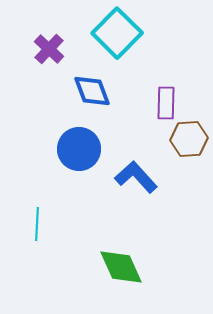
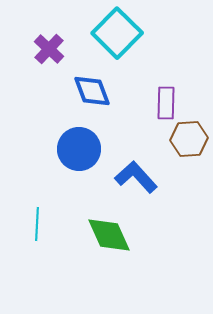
green diamond: moved 12 px left, 32 px up
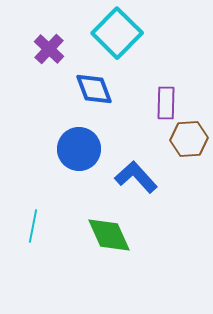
blue diamond: moved 2 px right, 2 px up
cyan line: moved 4 px left, 2 px down; rotated 8 degrees clockwise
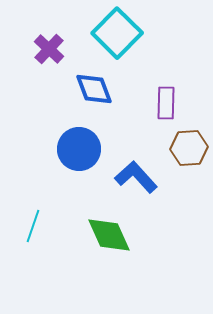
brown hexagon: moved 9 px down
cyan line: rotated 8 degrees clockwise
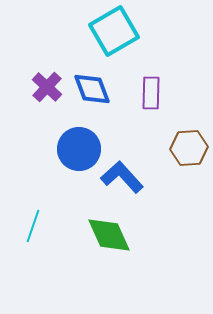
cyan square: moved 3 px left, 2 px up; rotated 15 degrees clockwise
purple cross: moved 2 px left, 38 px down
blue diamond: moved 2 px left
purple rectangle: moved 15 px left, 10 px up
blue L-shape: moved 14 px left
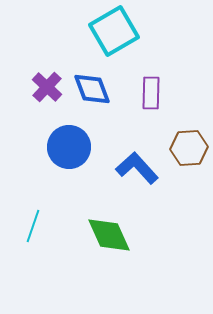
blue circle: moved 10 px left, 2 px up
blue L-shape: moved 15 px right, 9 px up
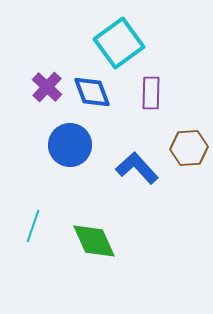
cyan square: moved 5 px right, 12 px down; rotated 6 degrees counterclockwise
blue diamond: moved 3 px down
blue circle: moved 1 px right, 2 px up
green diamond: moved 15 px left, 6 px down
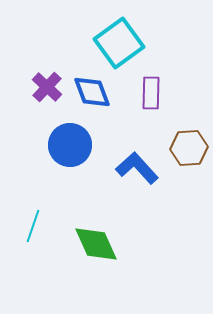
green diamond: moved 2 px right, 3 px down
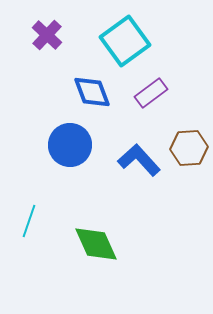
cyan square: moved 6 px right, 2 px up
purple cross: moved 52 px up
purple rectangle: rotated 52 degrees clockwise
blue L-shape: moved 2 px right, 8 px up
cyan line: moved 4 px left, 5 px up
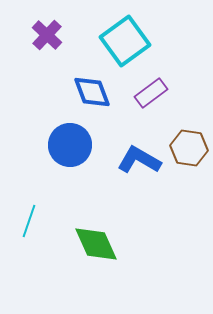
brown hexagon: rotated 12 degrees clockwise
blue L-shape: rotated 18 degrees counterclockwise
